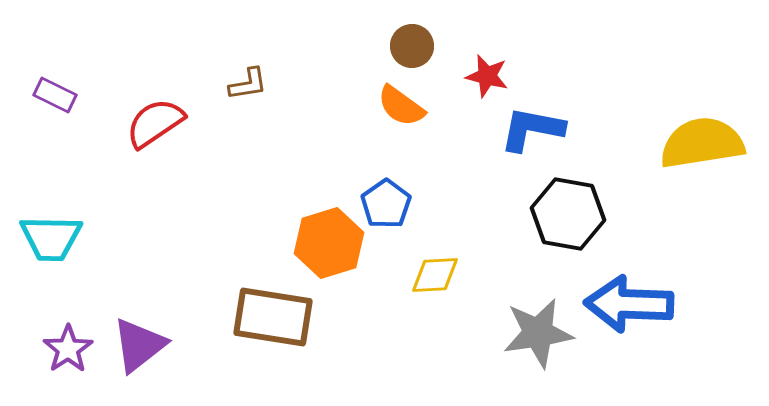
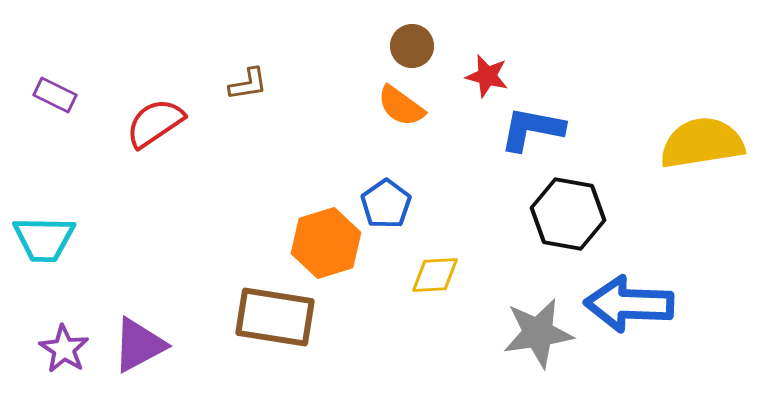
cyan trapezoid: moved 7 px left, 1 px down
orange hexagon: moved 3 px left
brown rectangle: moved 2 px right
purple triangle: rotated 10 degrees clockwise
purple star: moved 4 px left; rotated 6 degrees counterclockwise
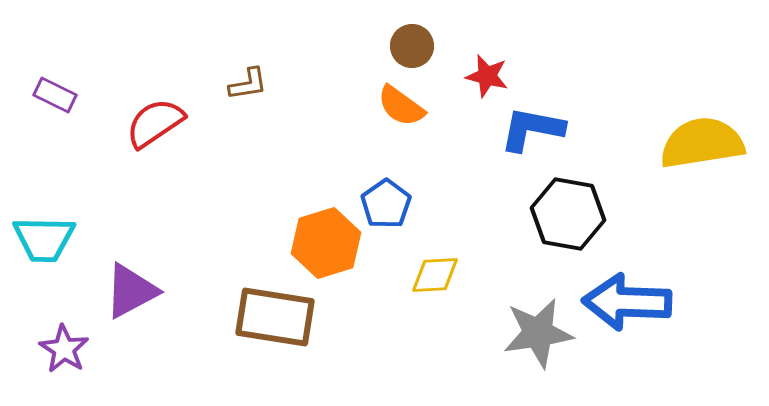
blue arrow: moved 2 px left, 2 px up
purple triangle: moved 8 px left, 54 px up
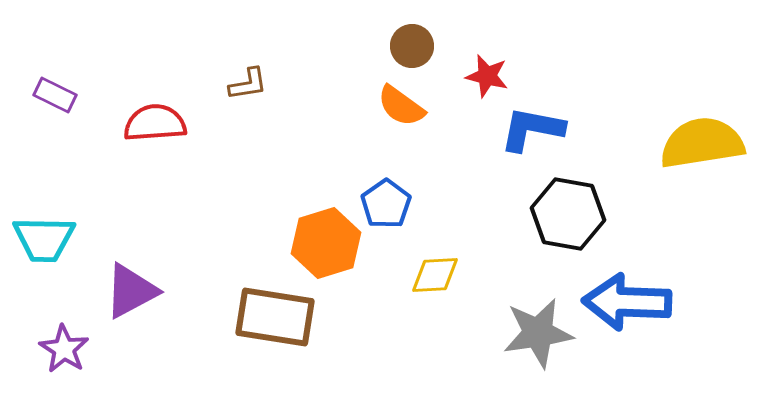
red semicircle: rotated 30 degrees clockwise
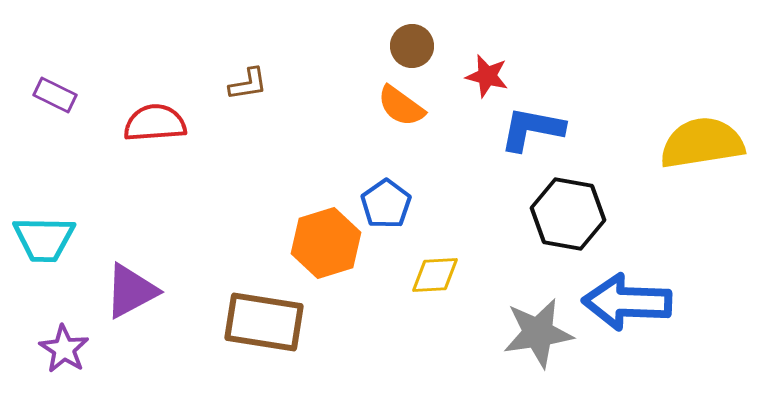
brown rectangle: moved 11 px left, 5 px down
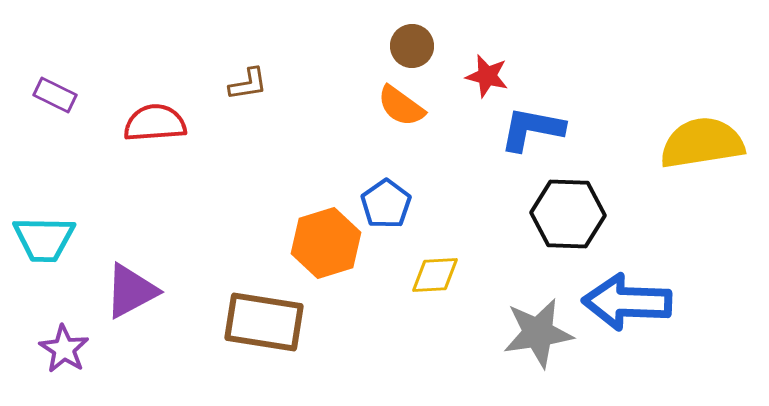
black hexagon: rotated 8 degrees counterclockwise
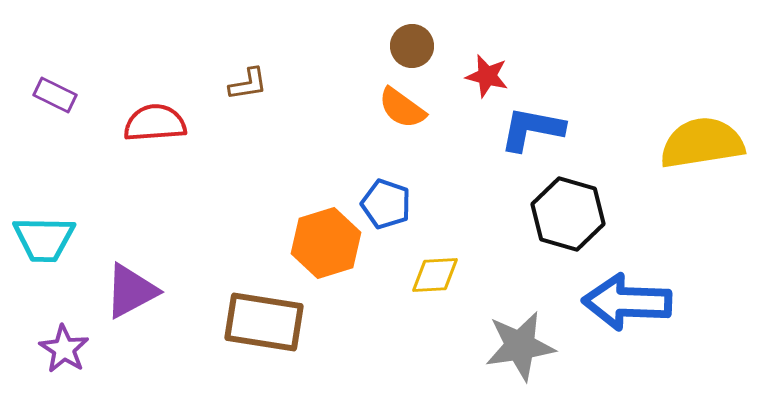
orange semicircle: moved 1 px right, 2 px down
blue pentagon: rotated 18 degrees counterclockwise
black hexagon: rotated 14 degrees clockwise
gray star: moved 18 px left, 13 px down
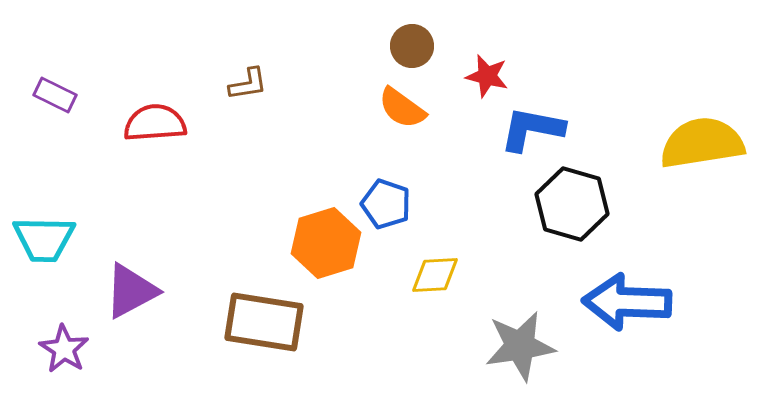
black hexagon: moved 4 px right, 10 px up
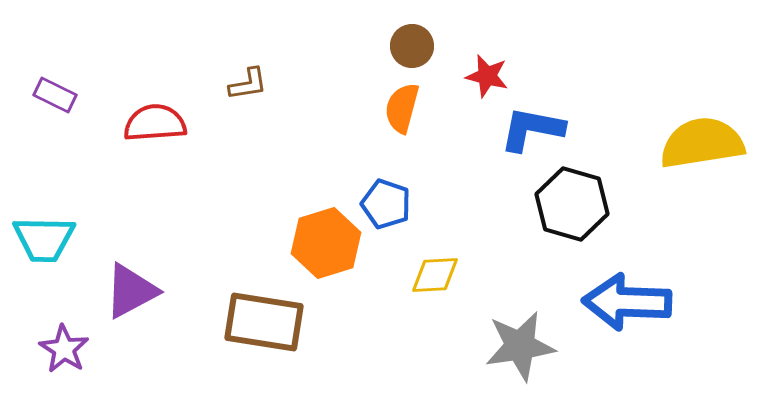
orange semicircle: rotated 69 degrees clockwise
